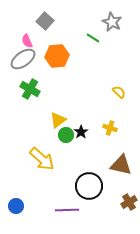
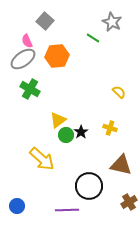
blue circle: moved 1 px right
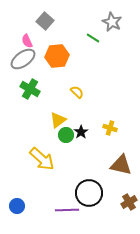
yellow semicircle: moved 42 px left
black circle: moved 7 px down
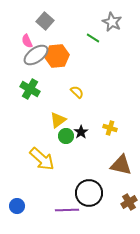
gray ellipse: moved 13 px right, 4 px up
green circle: moved 1 px down
